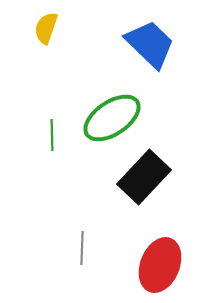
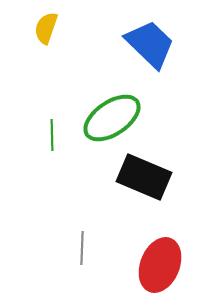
black rectangle: rotated 70 degrees clockwise
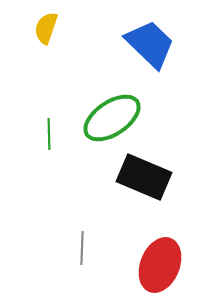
green line: moved 3 px left, 1 px up
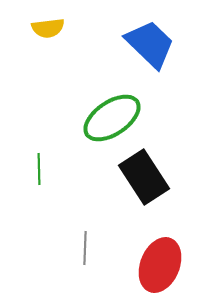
yellow semicircle: moved 2 px right; rotated 116 degrees counterclockwise
green line: moved 10 px left, 35 px down
black rectangle: rotated 34 degrees clockwise
gray line: moved 3 px right
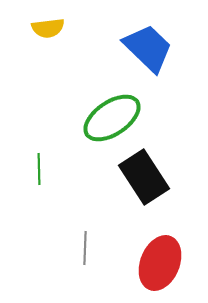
blue trapezoid: moved 2 px left, 4 px down
red ellipse: moved 2 px up
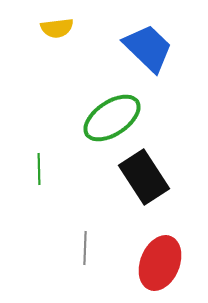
yellow semicircle: moved 9 px right
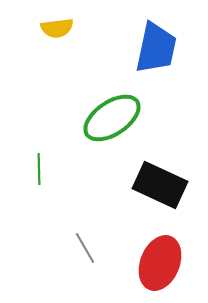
blue trapezoid: moved 8 px right; rotated 58 degrees clockwise
black rectangle: moved 16 px right, 8 px down; rotated 32 degrees counterclockwise
gray line: rotated 32 degrees counterclockwise
